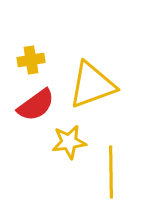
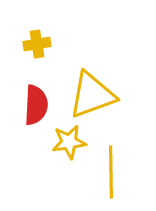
yellow cross: moved 6 px right, 16 px up
yellow triangle: moved 10 px down
red semicircle: rotated 51 degrees counterclockwise
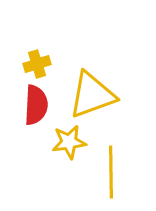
yellow cross: moved 20 px down; rotated 8 degrees counterclockwise
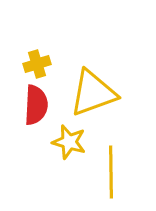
yellow triangle: moved 1 px right, 2 px up
yellow star: rotated 24 degrees clockwise
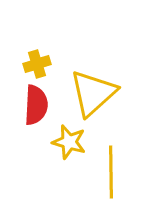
yellow triangle: rotated 22 degrees counterclockwise
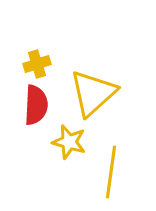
yellow line: rotated 9 degrees clockwise
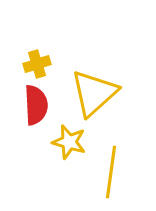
yellow triangle: moved 1 px right
red semicircle: rotated 6 degrees counterclockwise
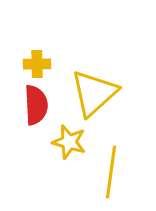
yellow cross: rotated 16 degrees clockwise
